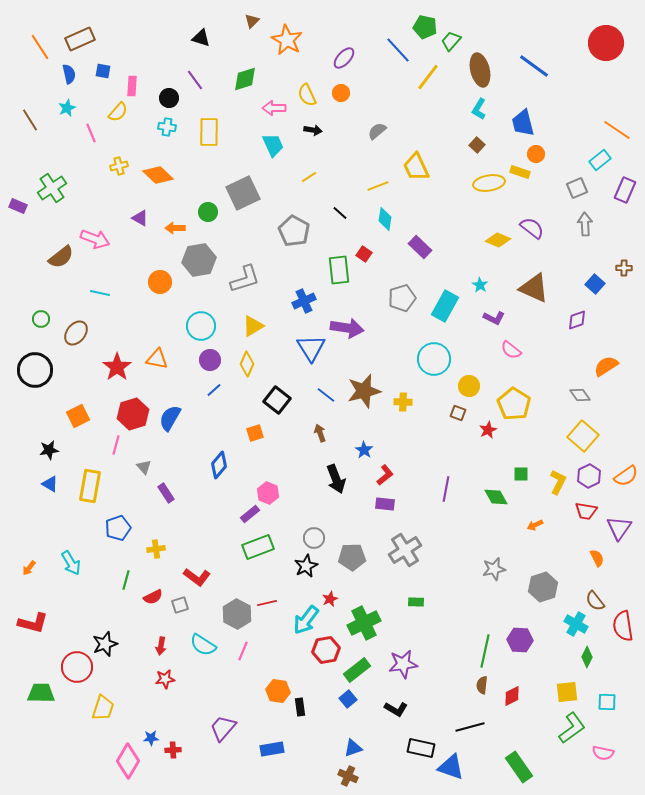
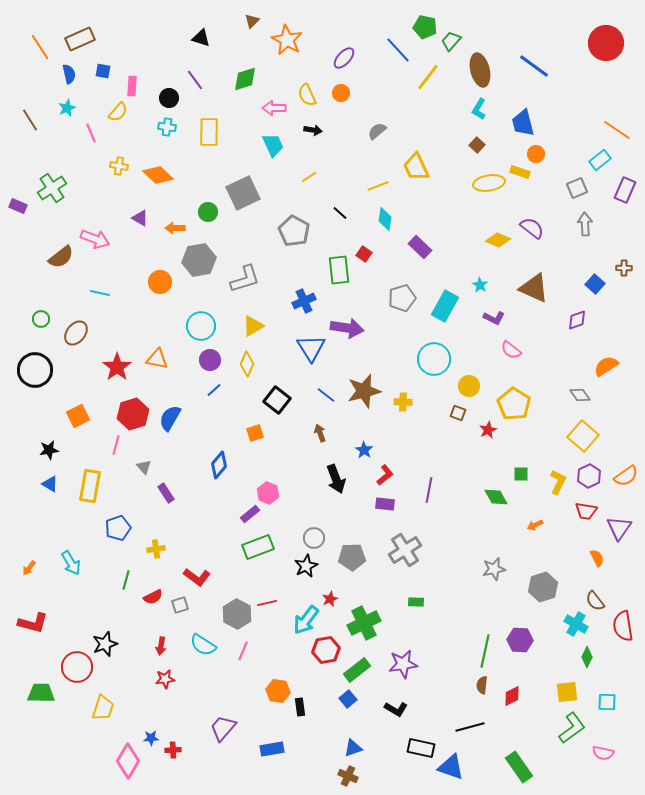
yellow cross at (119, 166): rotated 24 degrees clockwise
purple line at (446, 489): moved 17 px left, 1 px down
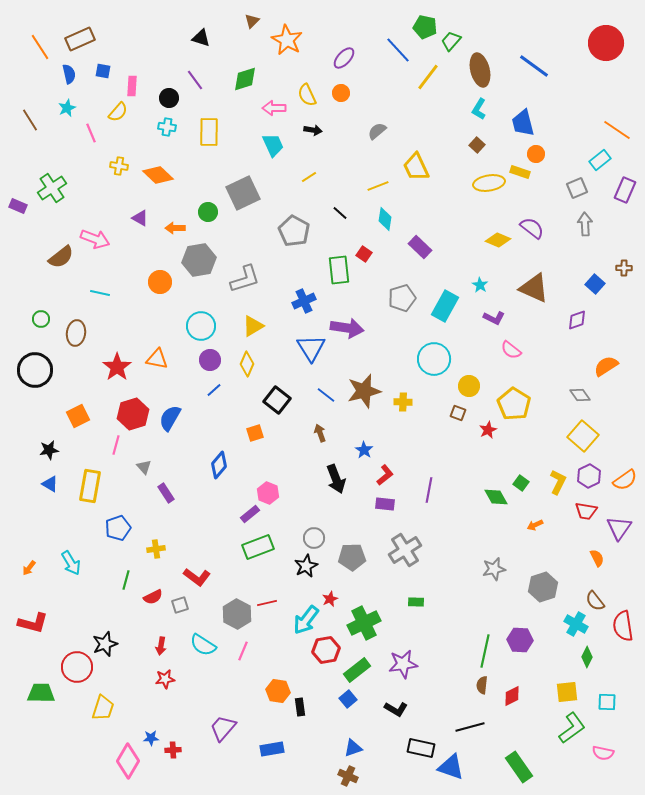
brown ellipse at (76, 333): rotated 30 degrees counterclockwise
green square at (521, 474): moved 9 px down; rotated 35 degrees clockwise
orange semicircle at (626, 476): moved 1 px left, 4 px down
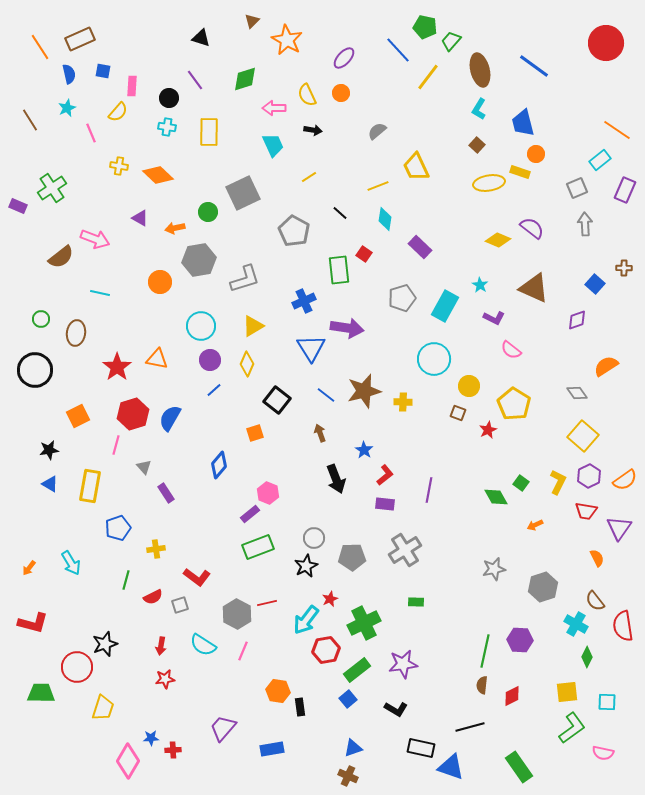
orange arrow at (175, 228): rotated 12 degrees counterclockwise
gray diamond at (580, 395): moved 3 px left, 2 px up
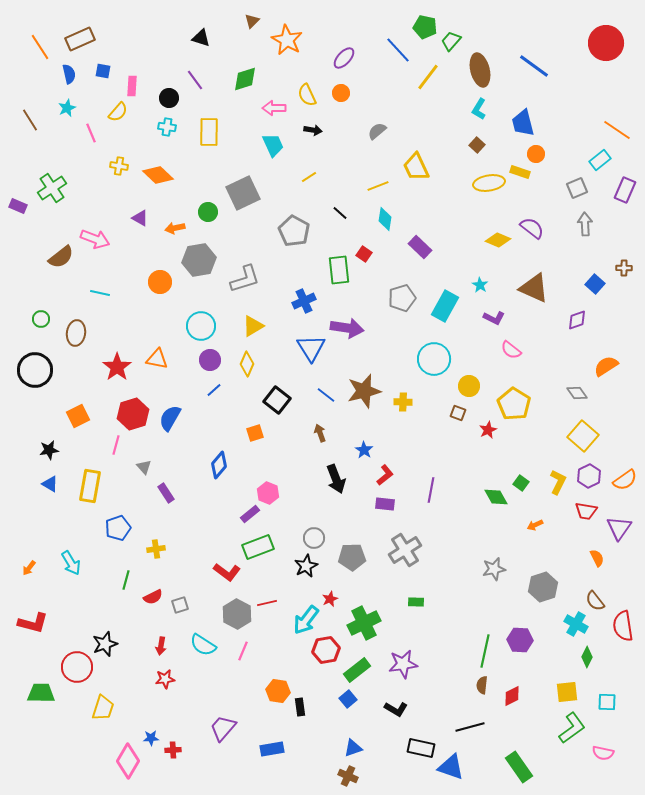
purple line at (429, 490): moved 2 px right
red L-shape at (197, 577): moved 30 px right, 5 px up
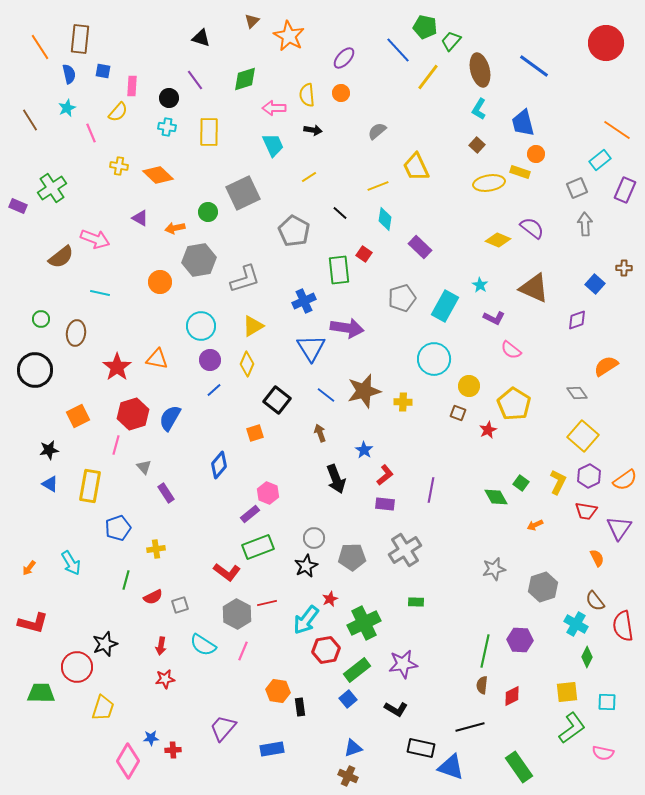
brown rectangle at (80, 39): rotated 60 degrees counterclockwise
orange star at (287, 40): moved 2 px right, 4 px up
yellow semicircle at (307, 95): rotated 20 degrees clockwise
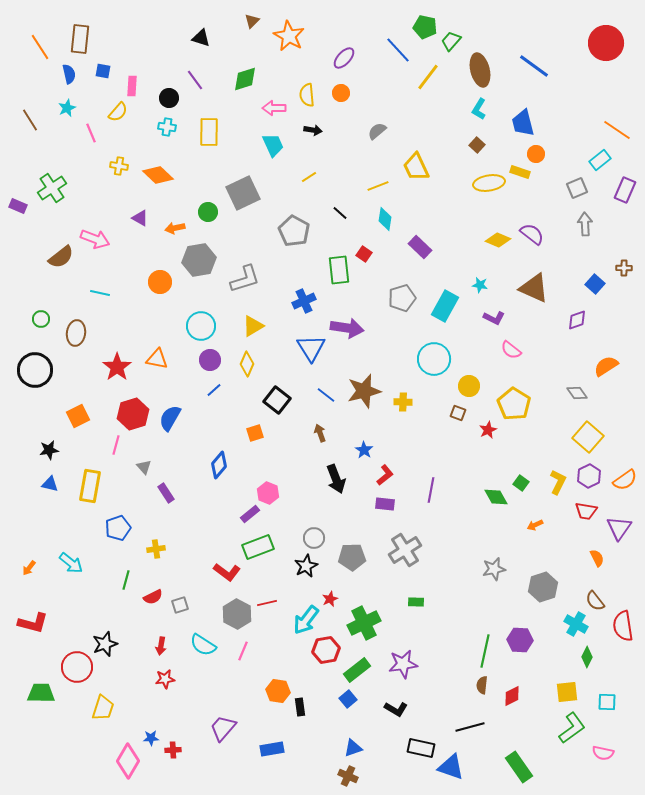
purple semicircle at (532, 228): moved 6 px down
cyan star at (480, 285): rotated 21 degrees counterclockwise
yellow square at (583, 436): moved 5 px right, 1 px down
blue triangle at (50, 484): rotated 18 degrees counterclockwise
cyan arrow at (71, 563): rotated 20 degrees counterclockwise
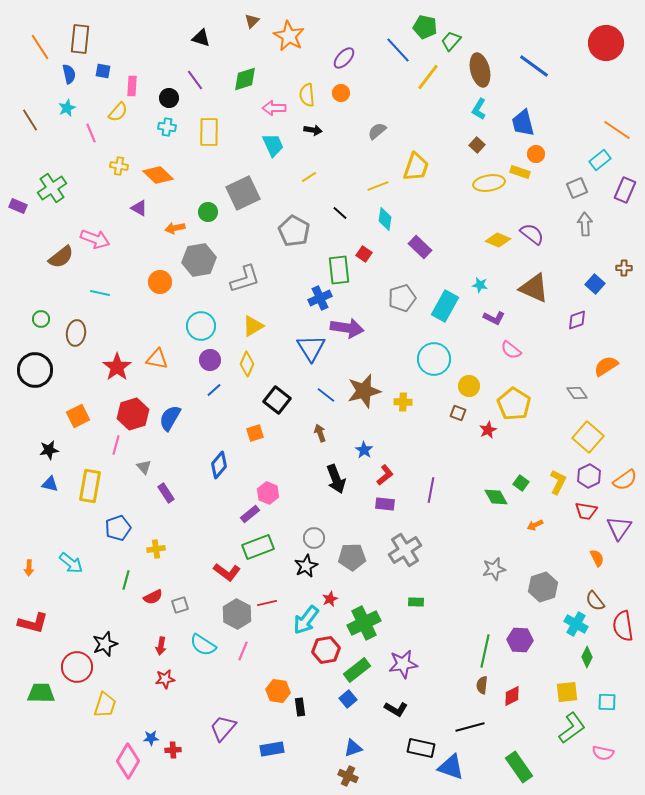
yellow trapezoid at (416, 167): rotated 136 degrees counterclockwise
purple triangle at (140, 218): moved 1 px left, 10 px up
blue cross at (304, 301): moved 16 px right, 3 px up
orange arrow at (29, 568): rotated 35 degrees counterclockwise
yellow trapezoid at (103, 708): moved 2 px right, 3 px up
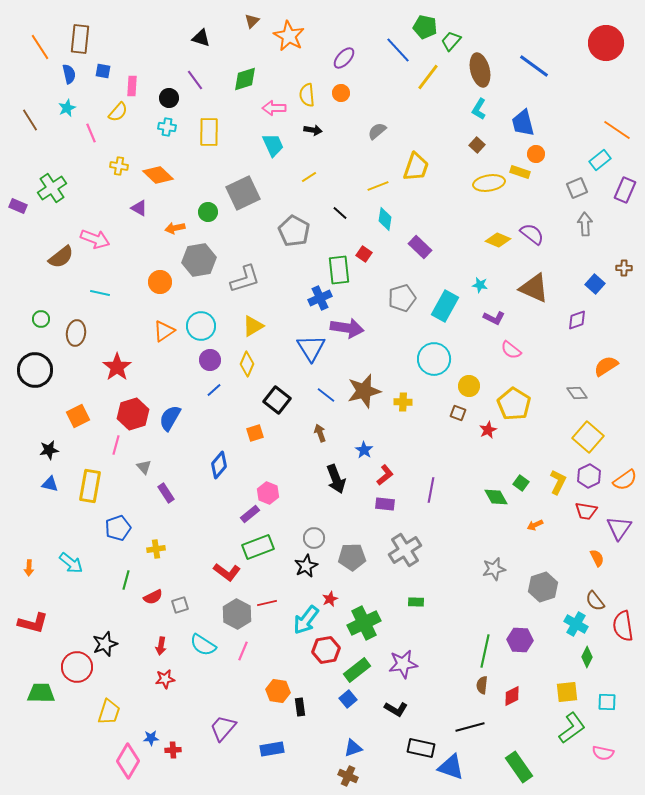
orange triangle at (157, 359): moved 7 px right, 28 px up; rotated 45 degrees counterclockwise
yellow trapezoid at (105, 705): moved 4 px right, 7 px down
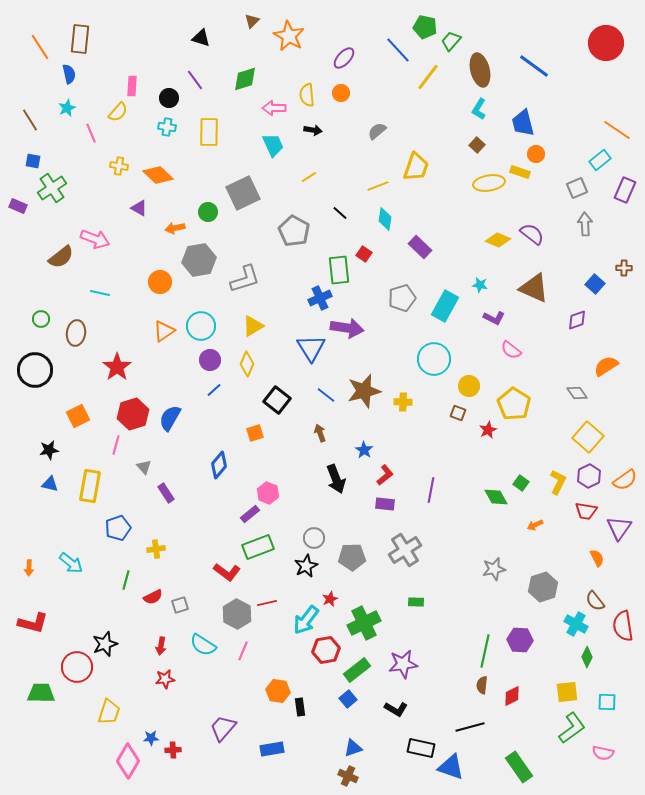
blue square at (103, 71): moved 70 px left, 90 px down
